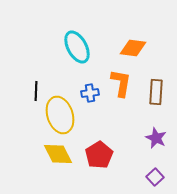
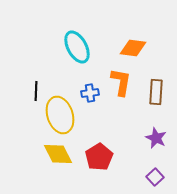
orange L-shape: moved 1 px up
red pentagon: moved 2 px down
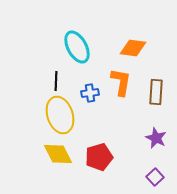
black line: moved 20 px right, 10 px up
red pentagon: rotated 16 degrees clockwise
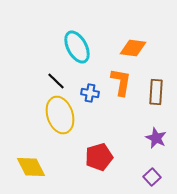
black line: rotated 48 degrees counterclockwise
blue cross: rotated 18 degrees clockwise
yellow diamond: moved 27 px left, 13 px down
purple square: moved 3 px left
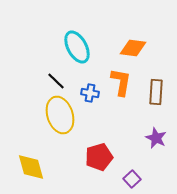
yellow diamond: rotated 12 degrees clockwise
purple square: moved 20 px left, 2 px down
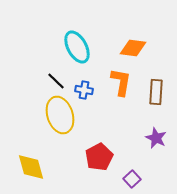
blue cross: moved 6 px left, 3 px up
red pentagon: rotated 12 degrees counterclockwise
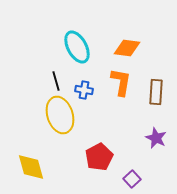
orange diamond: moved 6 px left
black line: rotated 30 degrees clockwise
